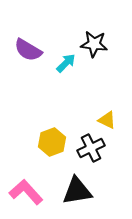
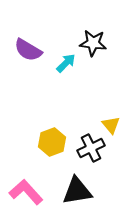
black star: moved 1 px left, 1 px up
yellow triangle: moved 4 px right, 5 px down; rotated 24 degrees clockwise
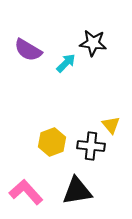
black cross: moved 2 px up; rotated 32 degrees clockwise
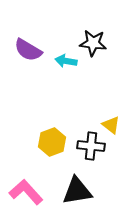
cyan arrow: moved 2 px up; rotated 125 degrees counterclockwise
yellow triangle: rotated 12 degrees counterclockwise
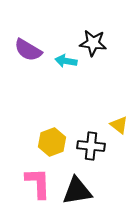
yellow triangle: moved 8 px right
pink L-shape: moved 12 px right, 9 px up; rotated 40 degrees clockwise
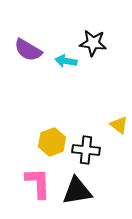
black cross: moved 5 px left, 4 px down
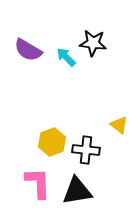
cyan arrow: moved 4 px up; rotated 35 degrees clockwise
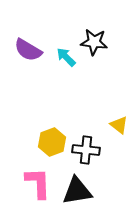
black star: moved 1 px right, 1 px up
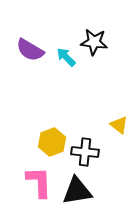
purple semicircle: moved 2 px right
black cross: moved 1 px left, 2 px down
pink L-shape: moved 1 px right, 1 px up
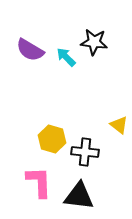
yellow hexagon: moved 3 px up; rotated 24 degrees counterclockwise
black triangle: moved 2 px right, 5 px down; rotated 16 degrees clockwise
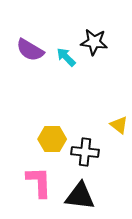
yellow hexagon: rotated 16 degrees counterclockwise
black triangle: moved 1 px right
